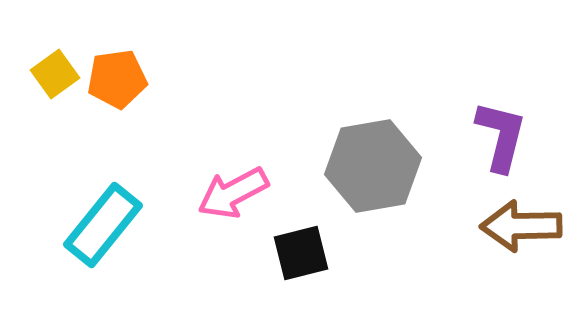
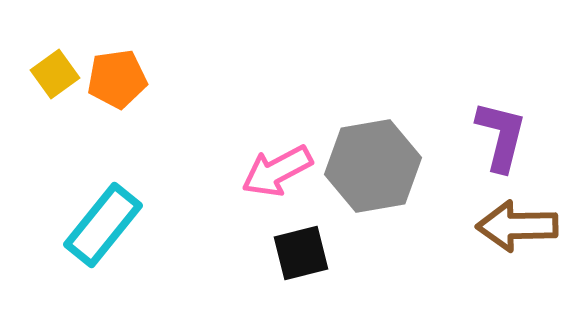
pink arrow: moved 44 px right, 22 px up
brown arrow: moved 4 px left
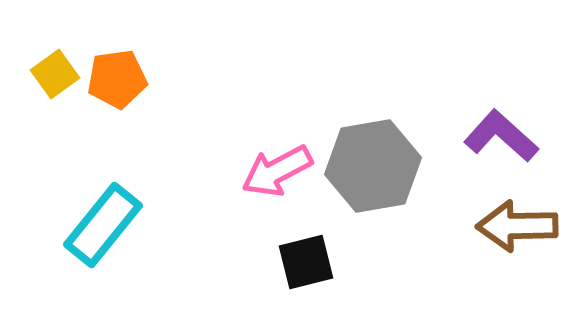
purple L-shape: rotated 62 degrees counterclockwise
black square: moved 5 px right, 9 px down
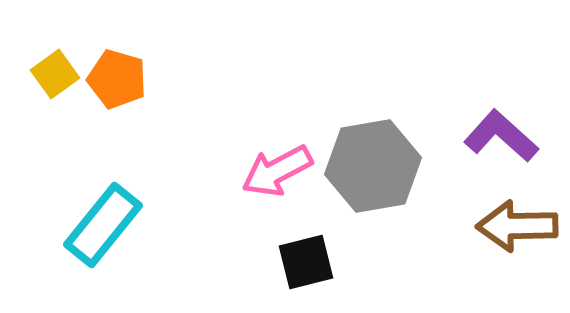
orange pentagon: rotated 24 degrees clockwise
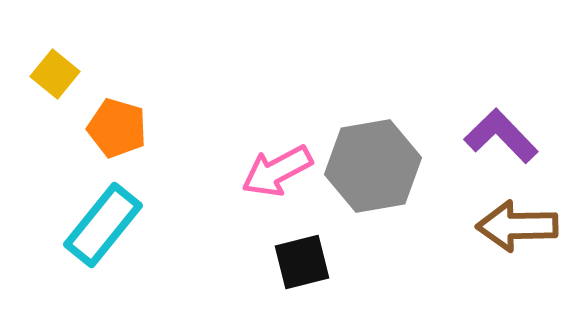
yellow square: rotated 15 degrees counterclockwise
orange pentagon: moved 49 px down
purple L-shape: rotated 4 degrees clockwise
black square: moved 4 px left
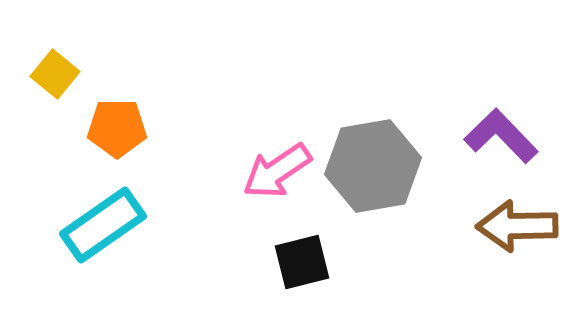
orange pentagon: rotated 16 degrees counterclockwise
pink arrow: rotated 6 degrees counterclockwise
cyan rectangle: rotated 16 degrees clockwise
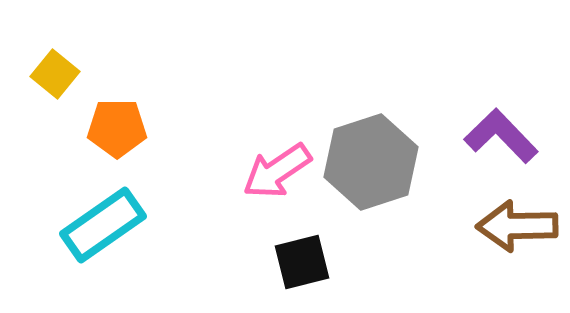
gray hexagon: moved 2 px left, 4 px up; rotated 8 degrees counterclockwise
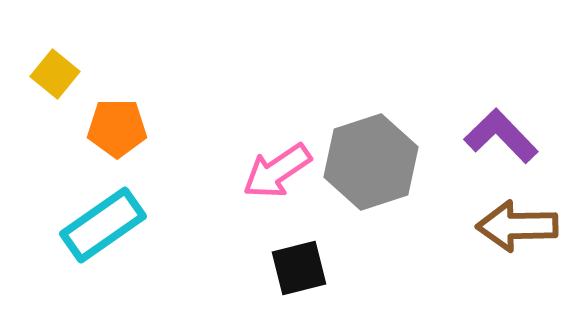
black square: moved 3 px left, 6 px down
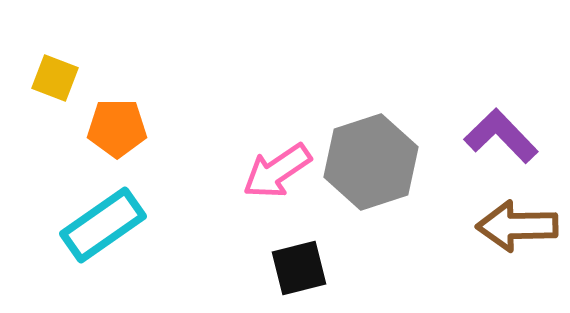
yellow square: moved 4 px down; rotated 18 degrees counterclockwise
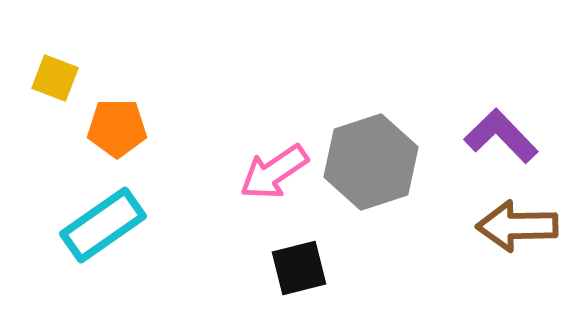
pink arrow: moved 3 px left, 1 px down
